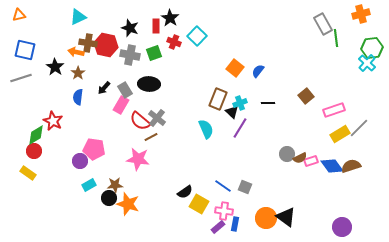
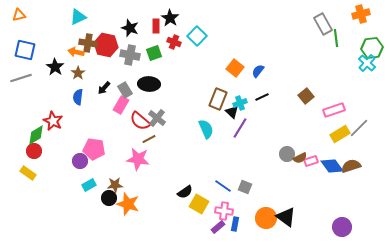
black line at (268, 103): moved 6 px left, 6 px up; rotated 24 degrees counterclockwise
brown line at (151, 137): moved 2 px left, 2 px down
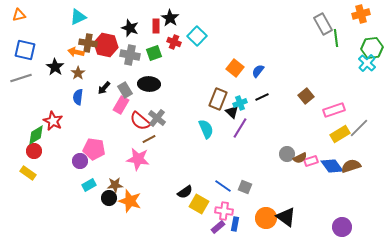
orange star at (128, 204): moved 2 px right, 3 px up
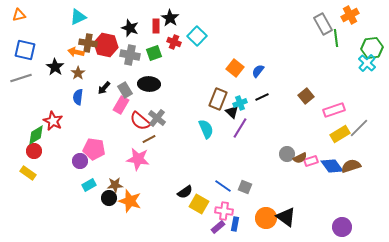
orange cross at (361, 14): moved 11 px left, 1 px down; rotated 12 degrees counterclockwise
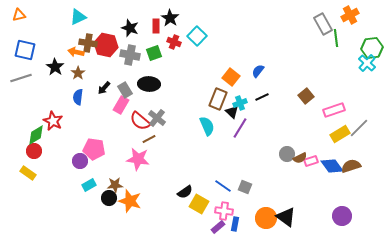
orange square at (235, 68): moved 4 px left, 9 px down
cyan semicircle at (206, 129): moved 1 px right, 3 px up
purple circle at (342, 227): moved 11 px up
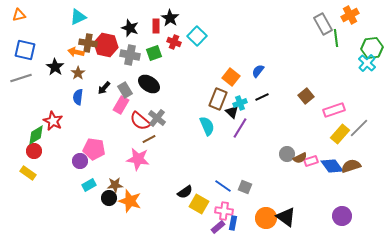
black ellipse at (149, 84): rotated 30 degrees clockwise
yellow rectangle at (340, 134): rotated 18 degrees counterclockwise
blue rectangle at (235, 224): moved 2 px left, 1 px up
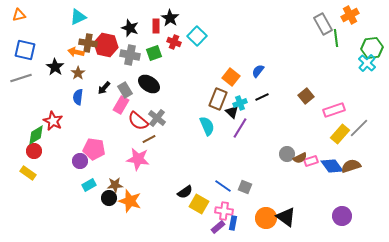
red semicircle at (140, 121): moved 2 px left
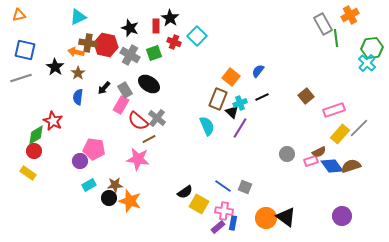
gray cross at (130, 55): rotated 18 degrees clockwise
brown semicircle at (300, 158): moved 19 px right, 6 px up
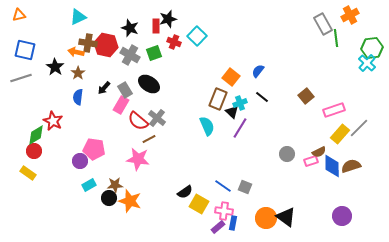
black star at (170, 18): moved 2 px left, 1 px down; rotated 24 degrees clockwise
black line at (262, 97): rotated 64 degrees clockwise
blue diamond at (332, 166): rotated 35 degrees clockwise
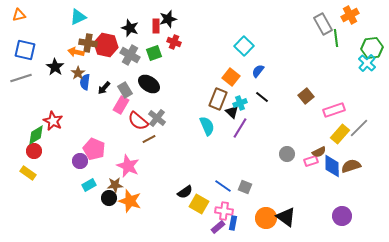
cyan square at (197, 36): moved 47 px right, 10 px down
blue semicircle at (78, 97): moved 7 px right, 15 px up
pink pentagon at (94, 149): rotated 15 degrees clockwise
pink star at (138, 159): moved 10 px left, 7 px down; rotated 15 degrees clockwise
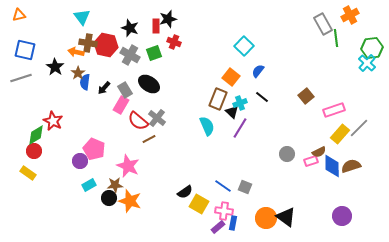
cyan triangle at (78, 17): moved 4 px right; rotated 42 degrees counterclockwise
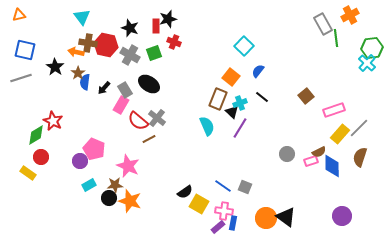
red circle at (34, 151): moved 7 px right, 6 px down
brown semicircle at (351, 166): moved 9 px right, 9 px up; rotated 54 degrees counterclockwise
